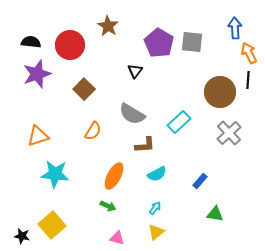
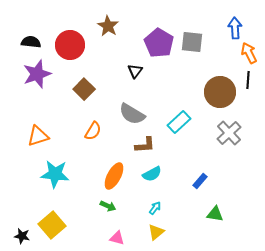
cyan semicircle: moved 5 px left
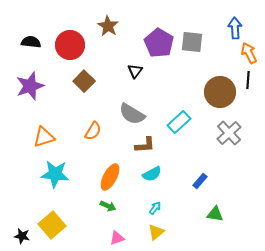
purple star: moved 7 px left, 12 px down
brown square: moved 8 px up
orange triangle: moved 6 px right, 1 px down
orange ellipse: moved 4 px left, 1 px down
pink triangle: rotated 35 degrees counterclockwise
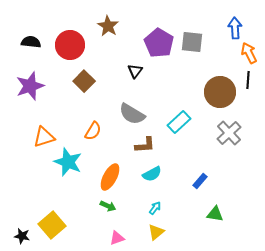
cyan star: moved 13 px right, 12 px up; rotated 16 degrees clockwise
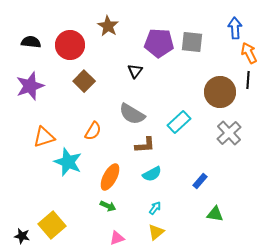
purple pentagon: rotated 28 degrees counterclockwise
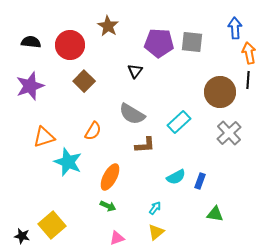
orange arrow: rotated 15 degrees clockwise
cyan semicircle: moved 24 px right, 3 px down
blue rectangle: rotated 21 degrees counterclockwise
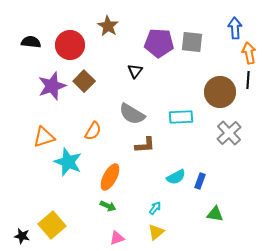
purple star: moved 22 px right
cyan rectangle: moved 2 px right, 5 px up; rotated 40 degrees clockwise
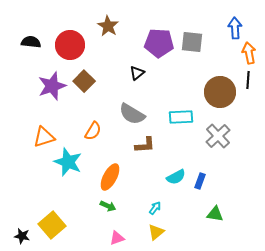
black triangle: moved 2 px right, 2 px down; rotated 14 degrees clockwise
gray cross: moved 11 px left, 3 px down
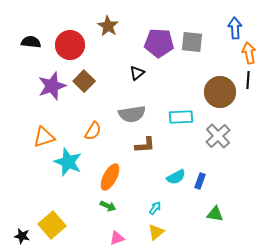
gray semicircle: rotated 40 degrees counterclockwise
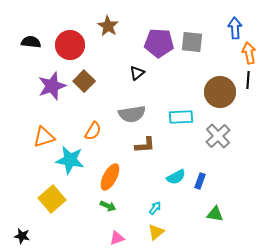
cyan star: moved 2 px right, 2 px up; rotated 12 degrees counterclockwise
yellow square: moved 26 px up
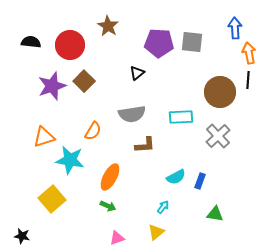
cyan arrow: moved 8 px right, 1 px up
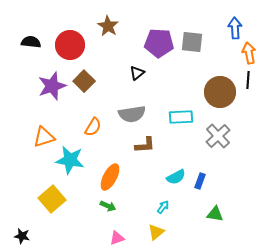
orange semicircle: moved 4 px up
